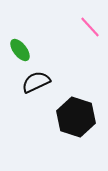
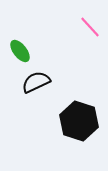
green ellipse: moved 1 px down
black hexagon: moved 3 px right, 4 px down
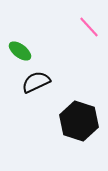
pink line: moved 1 px left
green ellipse: rotated 15 degrees counterclockwise
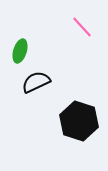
pink line: moved 7 px left
green ellipse: rotated 70 degrees clockwise
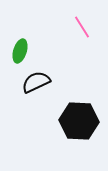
pink line: rotated 10 degrees clockwise
black hexagon: rotated 15 degrees counterclockwise
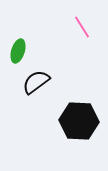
green ellipse: moved 2 px left
black semicircle: rotated 12 degrees counterclockwise
